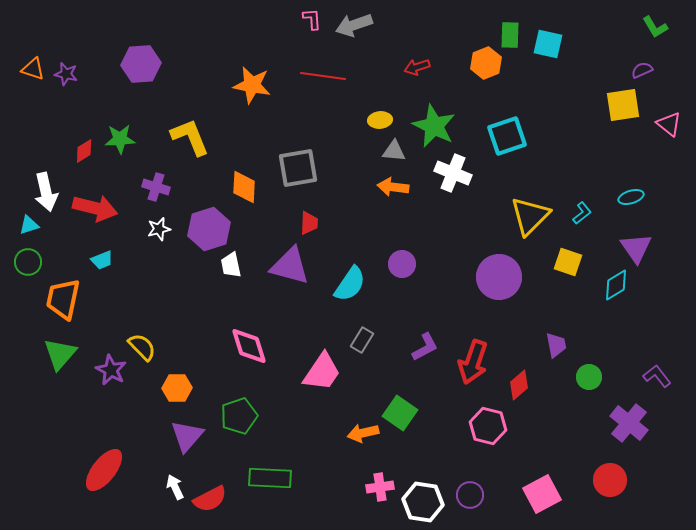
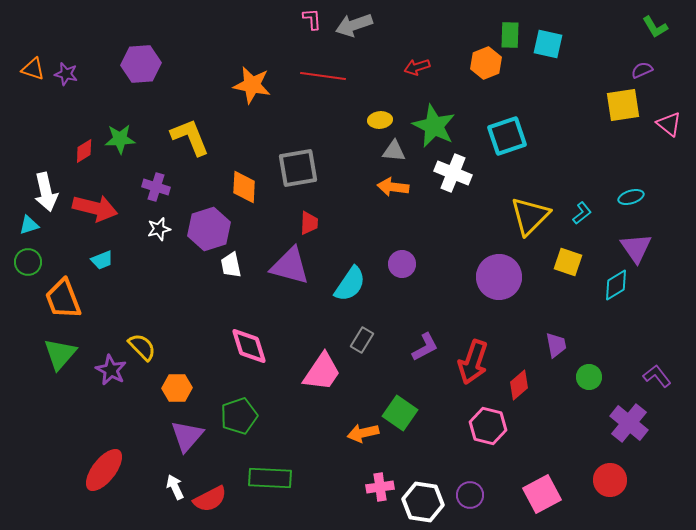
orange trapezoid at (63, 299): rotated 33 degrees counterclockwise
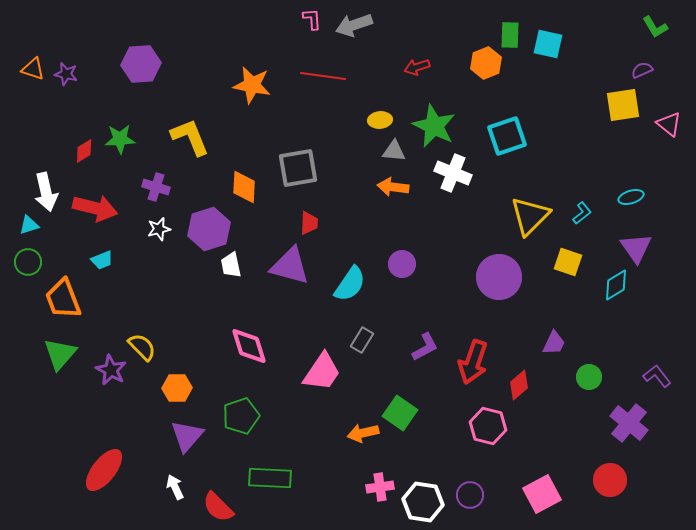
purple trapezoid at (556, 345): moved 2 px left, 2 px up; rotated 36 degrees clockwise
green pentagon at (239, 416): moved 2 px right
red semicircle at (210, 499): moved 8 px right, 8 px down; rotated 72 degrees clockwise
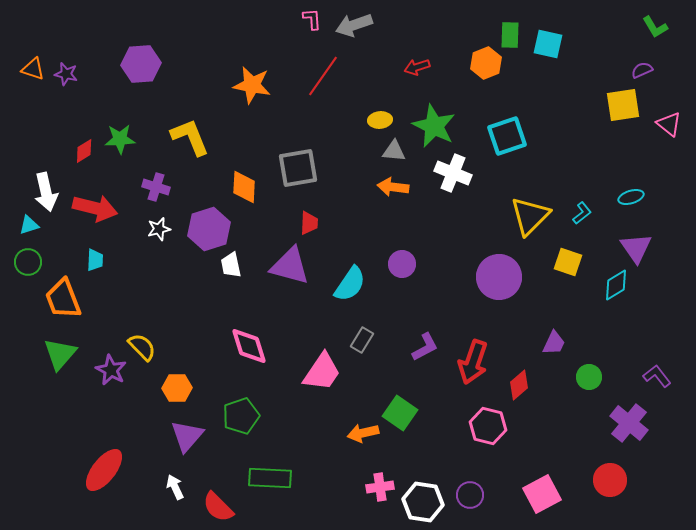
red line at (323, 76): rotated 63 degrees counterclockwise
cyan trapezoid at (102, 260): moved 7 px left; rotated 65 degrees counterclockwise
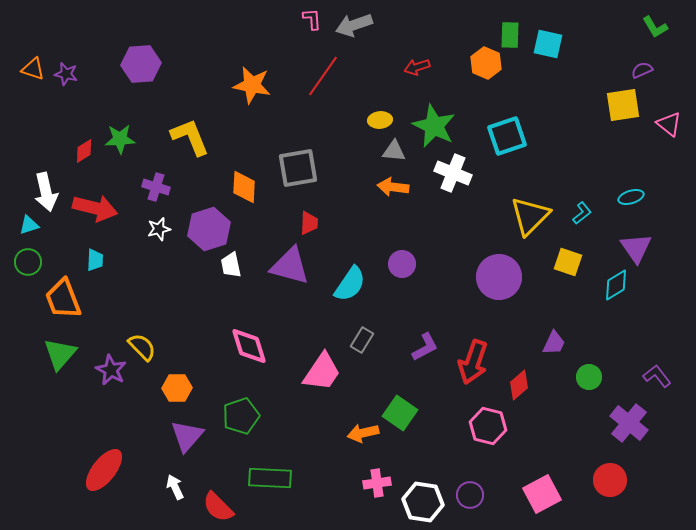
orange hexagon at (486, 63): rotated 16 degrees counterclockwise
pink cross at (380, 487): moved 3 px left, 4 px up
